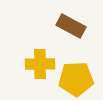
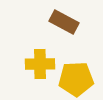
brown rectangle: moved 7 px left, 4 px up
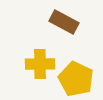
yellow pentagon: rotated 28 degrees clockwise
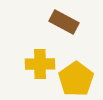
yellow pentagon: rotated 12 degrees clockwise
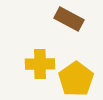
brown rectangle: moved 5 px right, 3 px up
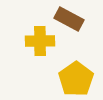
yellow cross: moved 23 px up
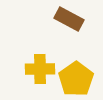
yellow cross: moved 28 px down
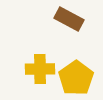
yellow pentagon: moved 1 px up
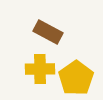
brown rectangle: moved 21 px left, 13 px down
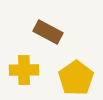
yellow cross: moved 16 px left, 1 px down
